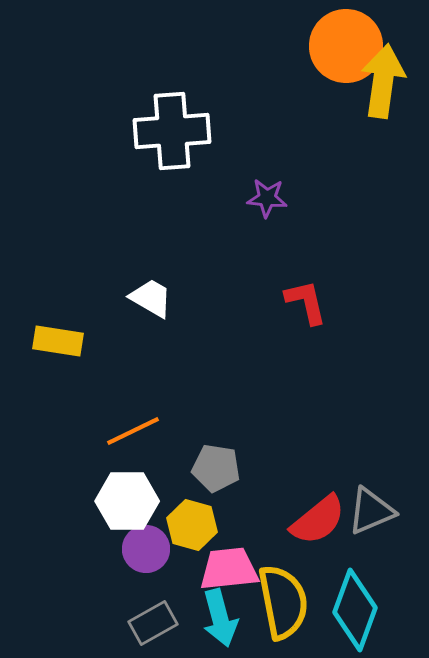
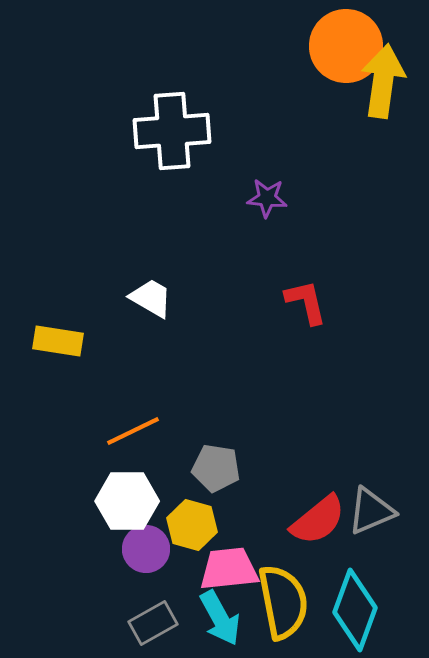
cyan arrow: rotated 14 degrees counterclockwise
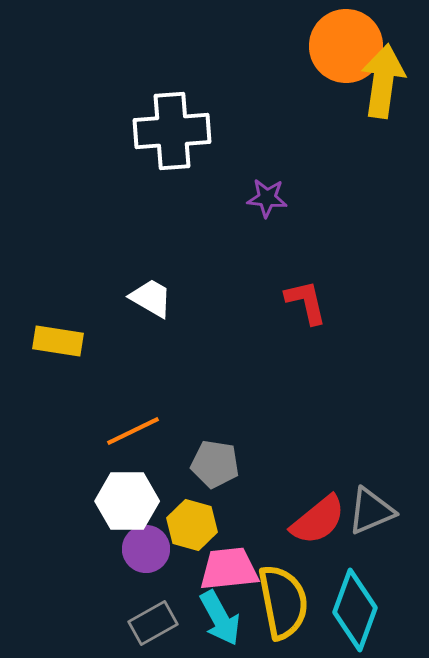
gray pentagon: moved 1 px left, 4 px up
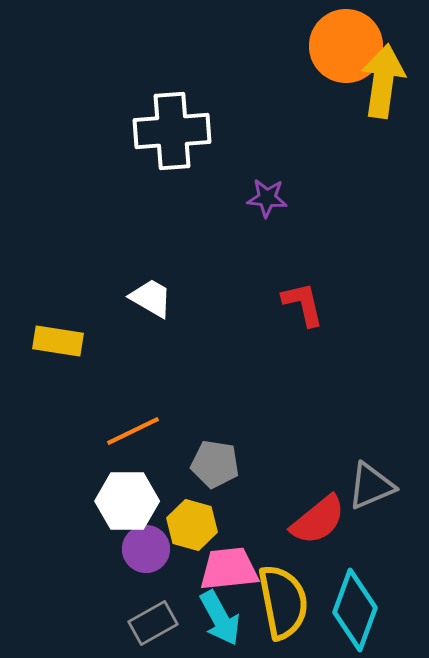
red L-shape: moved 3 px left, 2 px down
gray triangle: moved 25 px up
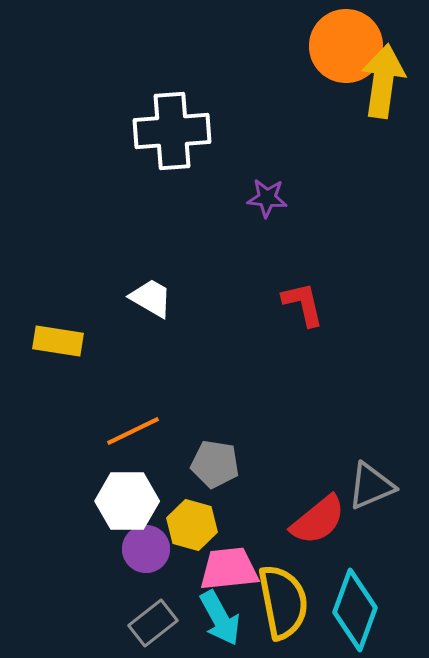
gray rectangle: rotated 9 degrees counterclockwise
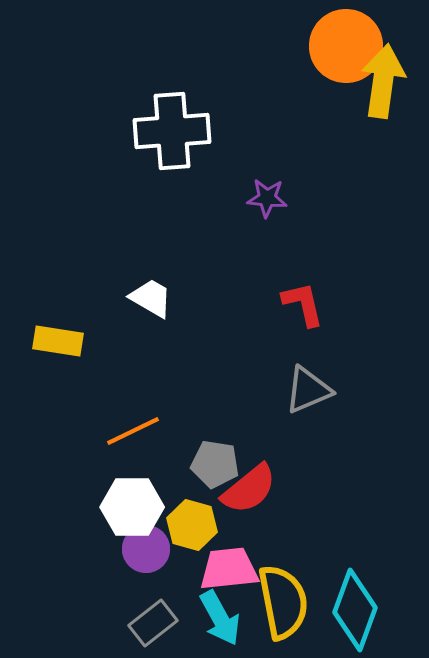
gray triangle: moved 63 px left, 96 px up
white hexagon: moved 5 px right, 6 px down
red semicircle: moved 69 px left, 31 px up
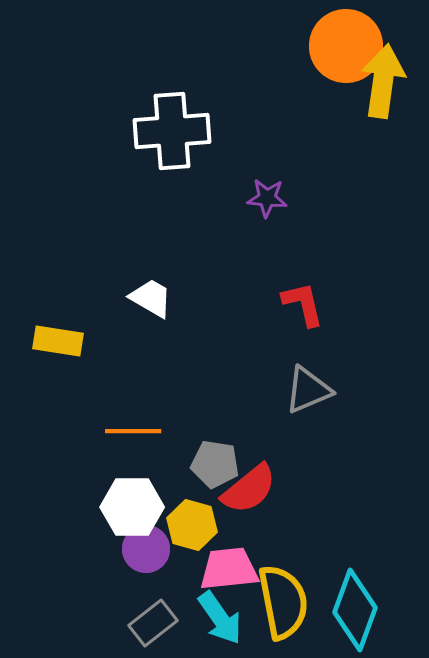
orange line: rotated 26 degrees clockwise
cyan arrow: rotated 6 degrees counterclockwise
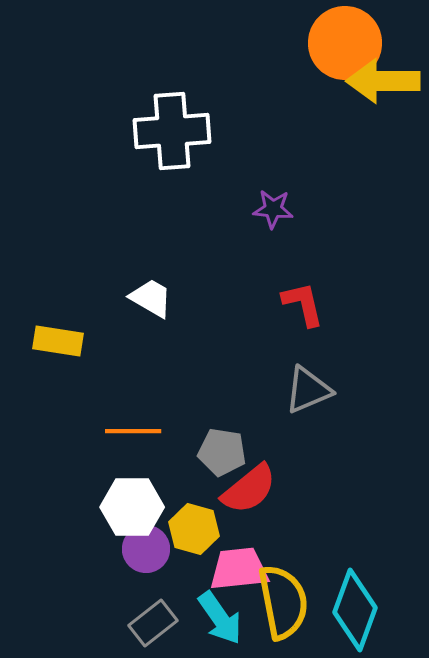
orange circle: moved 1 px left, 3 px up
yellow arrow: rotated 98 degrees counterclockwise
purple star: moved 6 px right, 11 px down
gray pentagon: moved 7 px right, 12 px up
yellow hexagon: moved 2 px right, 4 px down
pink trapezoid: moved 10 px right
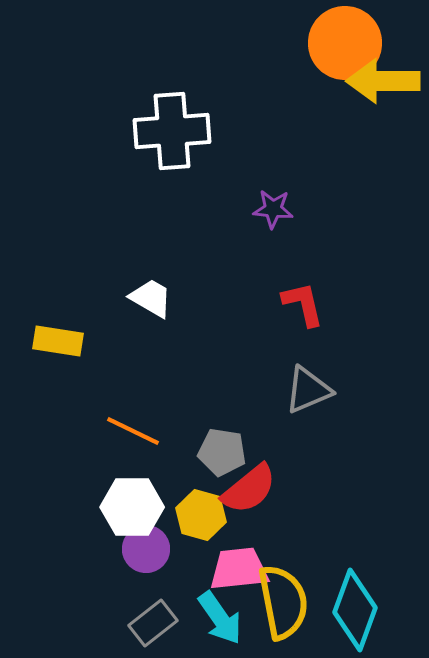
orange line: rotated 26 degrees clockwise
yellow hexagon: moved 7 px right, 14 px up
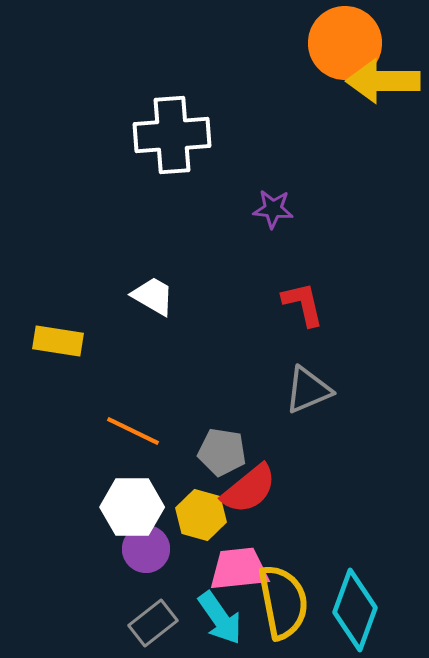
white cross: moved 4 px down
white trapezoid: moved 2 px right, 2 px up
